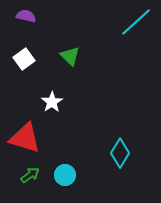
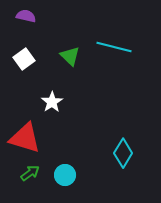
cyan line: moved 22 px left, 25 px down; rotated 56 degrees clockwise
cyan diamond: moved 3 px right
green arrow: moved 2 px up
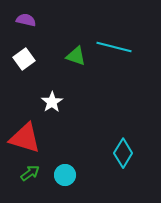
purple semicircle: moved 4 px down
green triangle: moved 6 px right; rotated 25 degrees counterclockwise
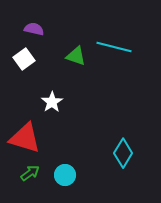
purple semicircle: moved 8 px right, 9 px down
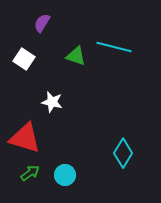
purple semicircle: moved 8 px right, 6 px up; rotated 72 degrees counterclockwise
white square: rotated 20 degrees counterclockwise
white star: rotated 25 degrees counterclockwise
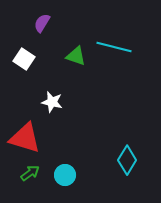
cyan diamond: moved 4 px right, 7 px down
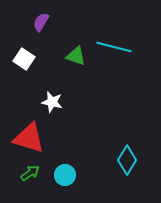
purple semicircle: moved 1 px left, 1 px up
red triangle: moved 4 px right
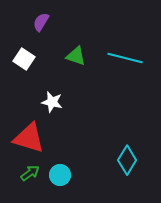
cyan line: moved 11 px right, 11 px down
cyan circle: moved 5 px left
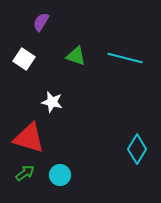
cyan diamond: moved 10 px right, 11 px up
green arrow: moved 5 px left
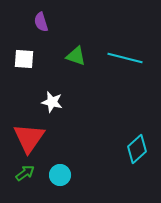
purple semicircle: rotated 48 degrees counterclockwise
white square: rotated 30 degrees counterclockwise
red triangle: rotated 48 degrees clockwise
cyan diamond: rotated 16 degrees clockwise
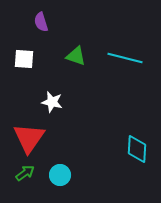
cyan diamond: rotated 44 degrees counterclockwise
